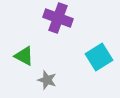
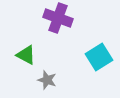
green triangle: moved 2 px right, 1 px up
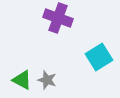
green triangle: moved 4 px left, 25 px down
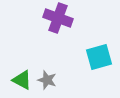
cyan square: rotated 16 degrees clockwise
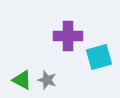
purple cross: moved 10 px right, 18 px down; rotated 20 degrees counterclockwise
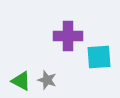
cyan square: rotated 12 degrees clockwise
green triangle: moved 1 px left, 1 px down
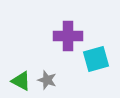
cyan square: moved 3 px left, 2 px down; rotated 12 degrees counterclockwise
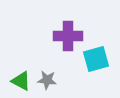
gray star: rotated 12 degrees counterclockwise
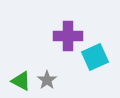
cyan square: moved 1 px left, 2 px up; rotated 8 degrees counterclockwise
gray star: rotated 30 degrees clockwise
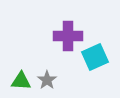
green triangle: rotated 25 degrees counterclockwise
